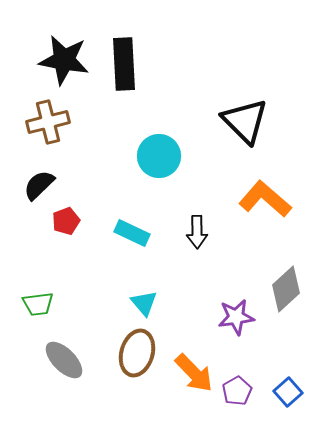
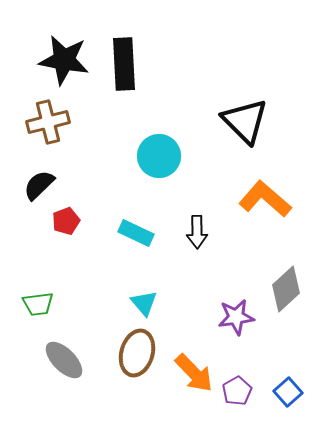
cyan rectangle: moved 4 px right
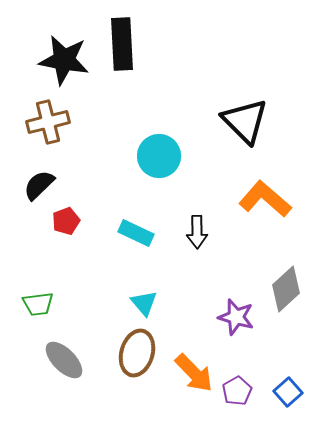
black rectangle: moved 2 px left, 20 px up
purple star: rotated 24 degrees clockwise
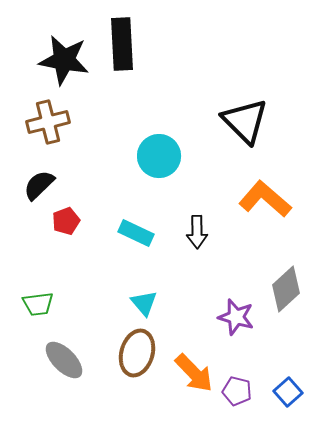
purple pentagon: rotated 28 degrees counterclockwise
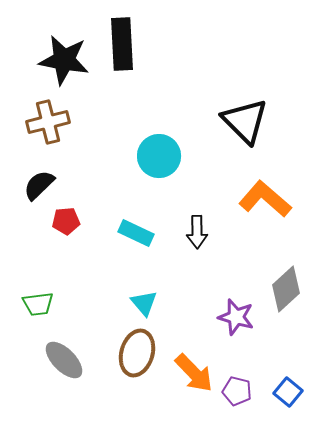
red pentagon: rotated 16 degrees clockwise
blue square: rotated 8 degrees counterclockwise
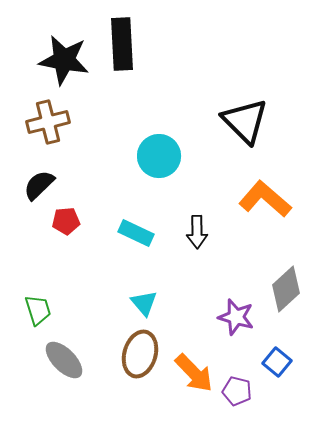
green trapezoid: moved 6 px down; rotated 100 degrees counterclockwise
brown ellipse: moved 3 px right, 1 px down
blue square: moved 11 px left, 30 px up
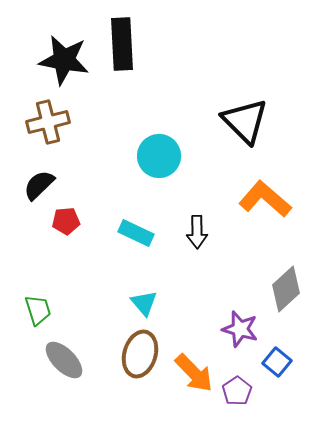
purple star: moved 4 px right, 12 px down
purple pentagon: rotated 24 degrees clockwise
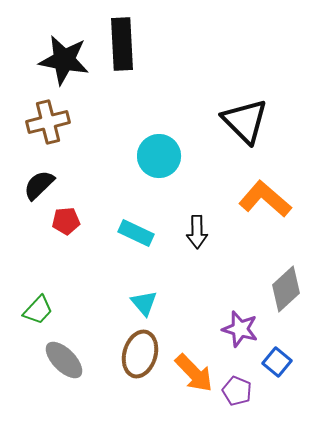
green trapezoid: rotated 60 degrees clockwise
purple pentagon: rotated 16 degrees counterclockwise
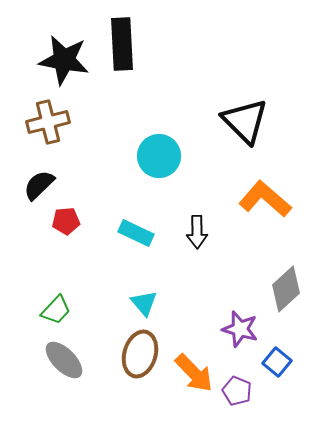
green trapezoid: moved 18 px right
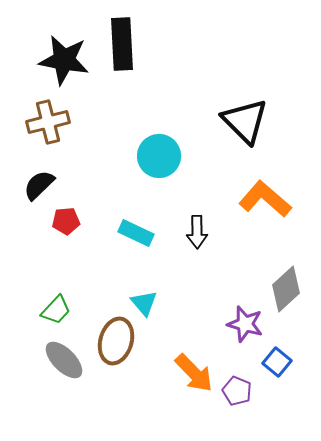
purple star: moved 5 px right, 5 px up
brown ellipse: moved 24 px left, 13 px up
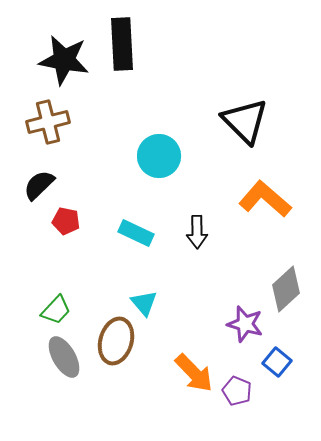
red pentagon: rotated 16 degrees clockwise
gray ellipse: moved 3 px up; rotated 15 degrees clockwise
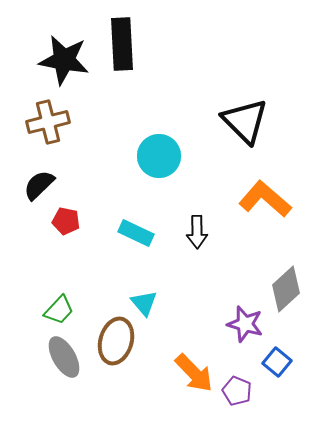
green trapezoid: moved 3 px right
